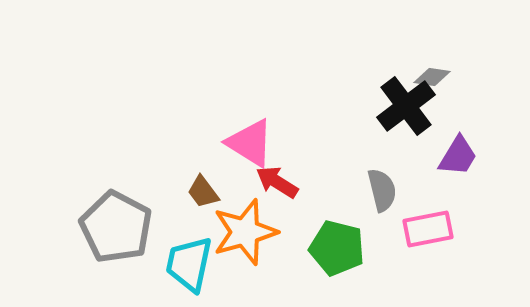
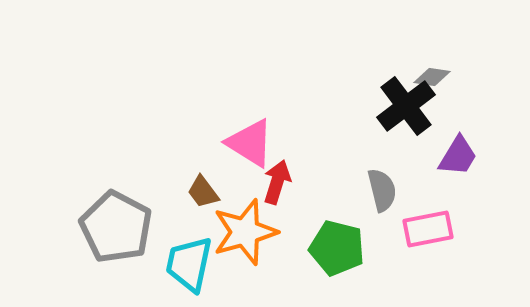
red arrow: rotated 75 degrees clockwise
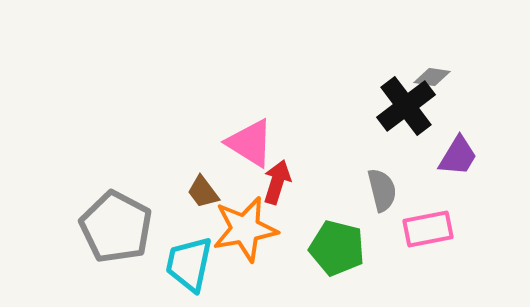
orange star: moved 3 px up; rotated 6 degrees clockwise
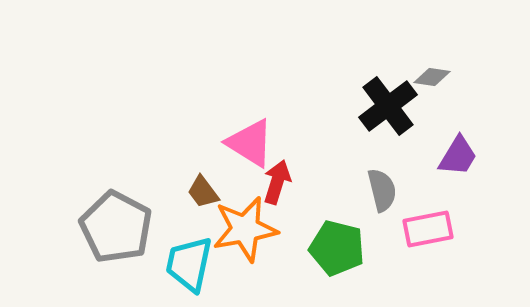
black cross: moved 18 px left
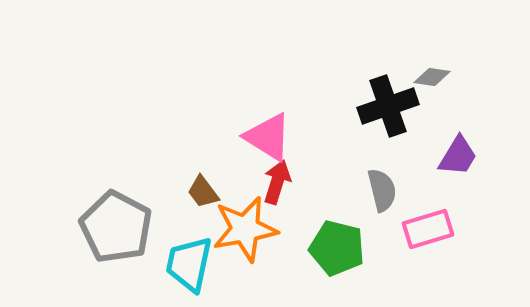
black cross: rotated 18 degrees clockwise
pink triangle: moved 18 px right, 6 px up
pink rectangle: rotated 6 degrees counterclockwise
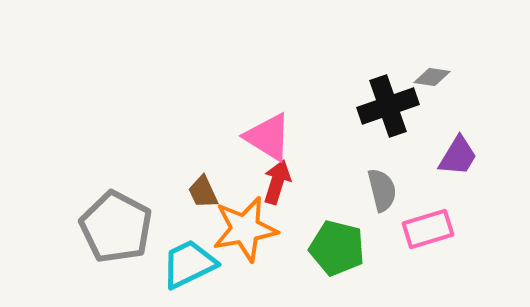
brown trapezoid: rotated 12 degrees clockwise
cyan trapezoid: rotated 52 degrees clockwise
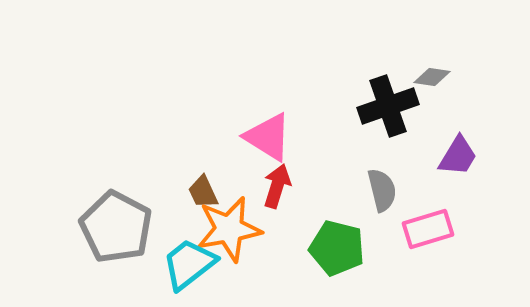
red arrow: moved 4 px down
orange star: moved 16 px left
cyan trapezoid: rotated 12 degrees counterclockwise
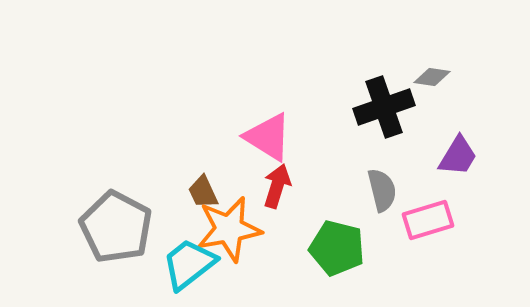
black cross: moved 4 px left, 1 px down
pink rectangle: moved 9 px up
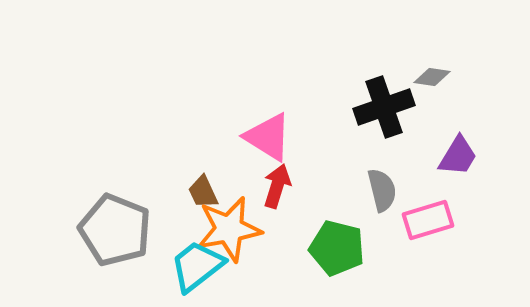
gray pentagon: moved 1 px left, 3 px down; rotated 6 degrees counterclockwise
cyan trapezoid: moved 8 px right, 2 px down
